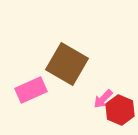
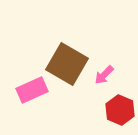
pink rectangle: moved 1 px right
pink arrow: moved 1 px right, 24 px up
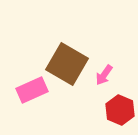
pink arrow: rotated 10 degrees counterclockwise
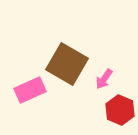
pink arrow: moved 4 px down
pink rectangle: moved 2 px left
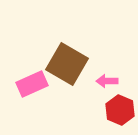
pink arrow: moved 3 px right, 2 px down; rotated 55 degrees clockwise
pink rectangle: moved 2 px right, 6 px up
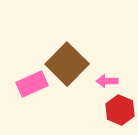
brown square: rotated 15 degrees clockwise
